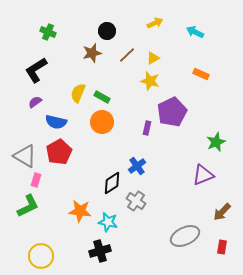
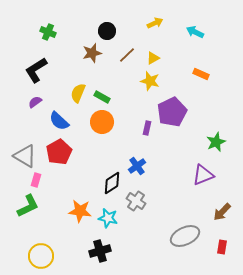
blue semicircle: moved 3 px right, 1 px up; rotated 30 degrees clockwise
cyan star: moved 4 px up
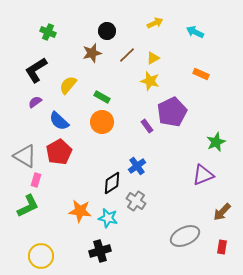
yellow semicircle: moved 10 px left, 8 px up; rotated 18 degrees clockwise
purple rectangle: moved 2 px up; rotated 48 degrees counterclockwise
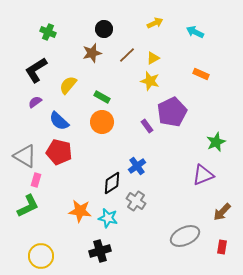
black circle: moved 3 px left, 2 px up
red pentagon: rotated 30 degrees counterclockwise
